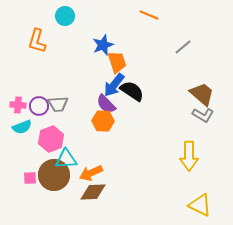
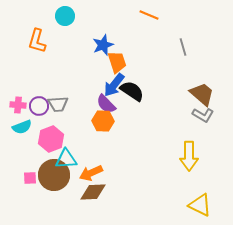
gray line: rotated 66 degrees counterclockwise
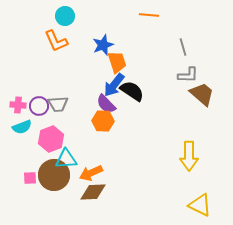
orange line: rotated 18 degrees counterclockwise
orange L-shape: moved 19 px right; rotated 40 degrees counterclockwise
gray L-shape: moved 15 px left, 40 px up; rotated 30 degrees counterclockwise
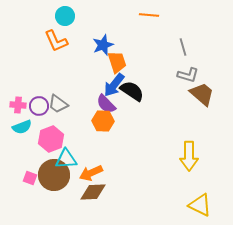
gray L-shape: rotated 15 degrees clockwise
gray trapezoid: rotated 40 degrees clockwise
pink square: rotated 24 degrees clockwise
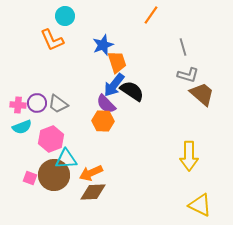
orange line: moved 2 px right; rotated 60 degrees counterclockwise
orange L-shape: moved 4 px left, 1 px up
purple circle: moved 2 px left, 3 px up
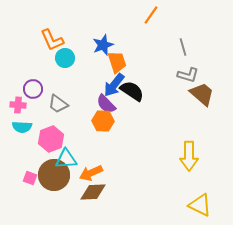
cyan circle: moved 42 px down
purple circle: moved 4 px left, 14 px up
cyan semicircle: rotated 24 degrees clockwise
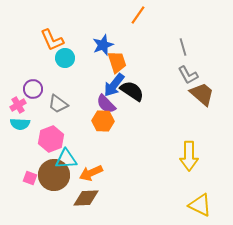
orange line: moved 13 px left
gray L-shape: rotated 45 degrees clockwise
pink cross: rotated 35 degrees counterclockwise
cyan semicircle: moved 2 px left, 3 px up
brown diamond: moved 7 px left, 6 px down
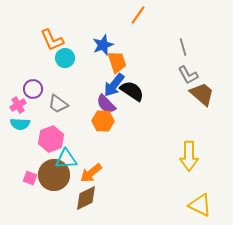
orange arrow: rotated 15 degrees counterclockwise
brown diamond: rotated 24 degrees counterclockwise
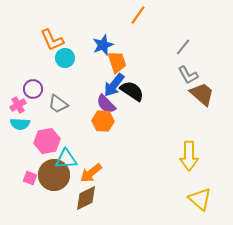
gray line: rotated 54 degrees clockwise
pink hexagon: moved 4 px left, 2 px down; rotated 10 degrees clockwise
yellow triangle: moved 6 px up; rotated 15 degrees clockwise
